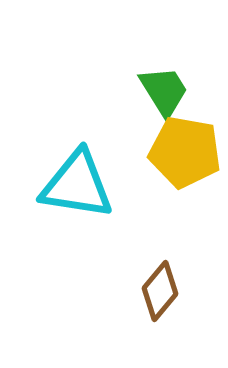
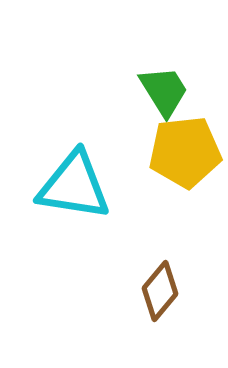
yellow pentagon: rotated 16 degrees counterclockwise
cyan triangle: moved 3 px left, 1 px down
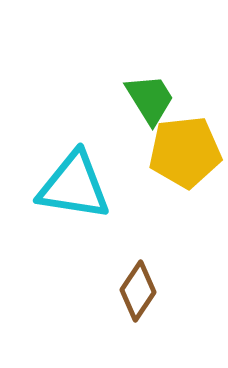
green trapezoid: moved 14 px left, 8 px down
brown diamond: moved 22 px left; rotated 6 degrees counterclockwise
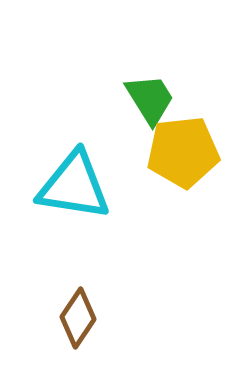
yellow pentagon: moved 2 px left
brown diamond: moved 60 px left, 27 px down
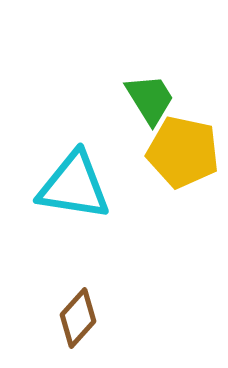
yellow pentagon: rotated 18 degrees clockwise
brown diamond: rotated 8 degrees clockwise
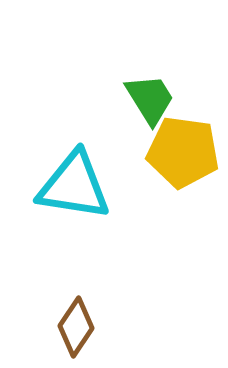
yellow pentagon: rotated 4 degrees counterclockwise
brown diamond: moved 2 px left, 9 px down; rotated 8 degrees counterclockwise
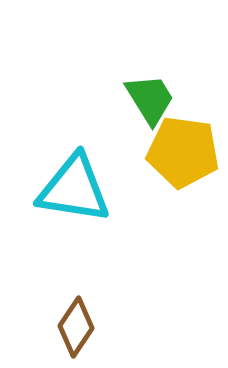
cyan triangle: moved 3 px down
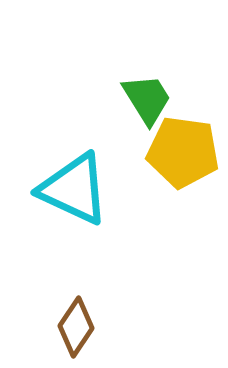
green trapezoid: moved 3 px left
cyan triangle: rotated 16 degrees clockwise
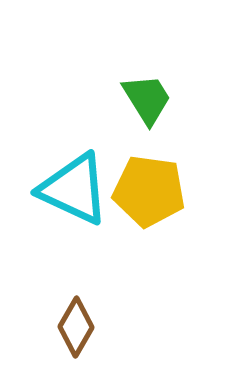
yellow pentagon: moved 34 px left, 39 px down
brown diamond: rotated 4 degrees counterclockwise
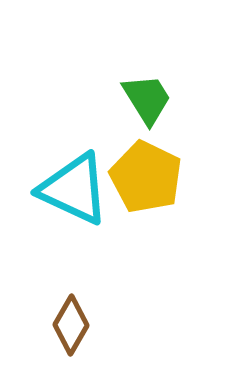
yellow pentagon: moved 3 px left, 14 px up; rotated 18 degrees clockwise
brown diamond: moved 5 px left, 2 px up
